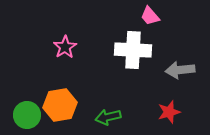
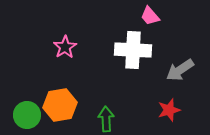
gray arrow: rotated 28 degrees counterclockwise
red star: moved 2 px up
green arrow: moved 2 px left, 2 px down; rotated 100 degrees clockwise
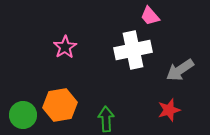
white cross: rotated 15 degrees counterclockwise
green circle: moved 4 px left
